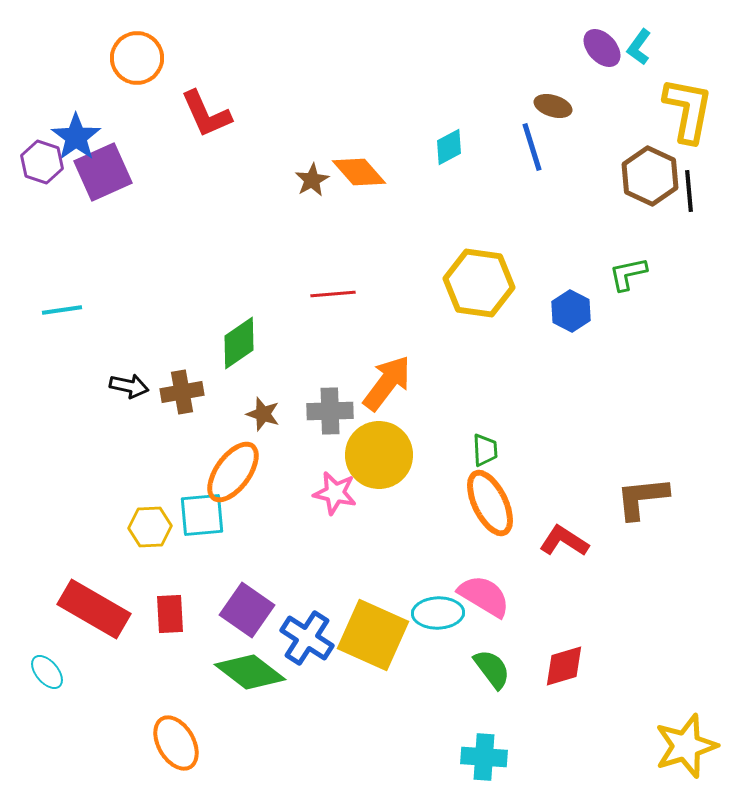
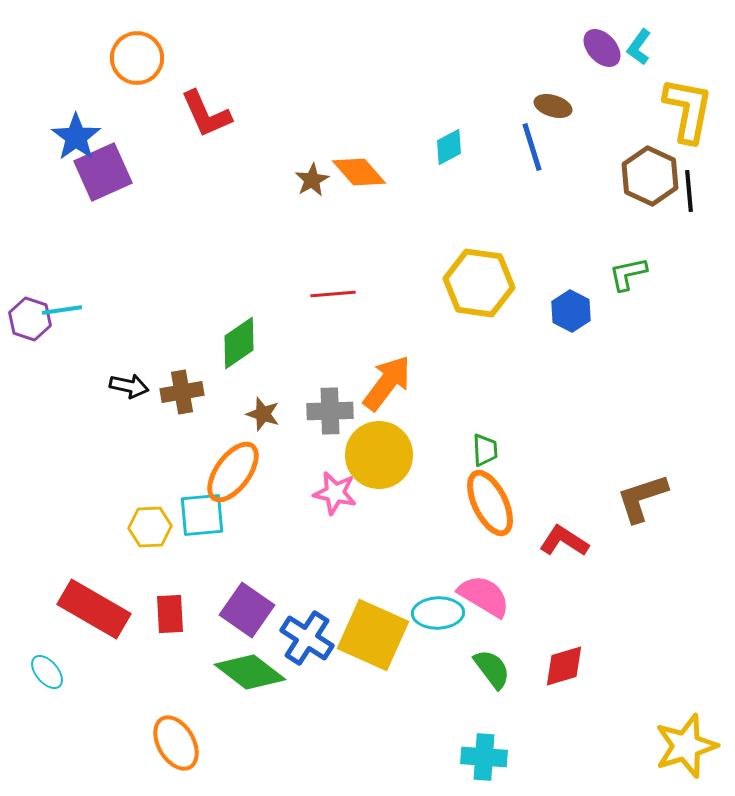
purple hexagon at (42, 162): moved 12 px left, 157 px down
brown L-shape at (642, 498): rotated 12 degrees counterclockwise
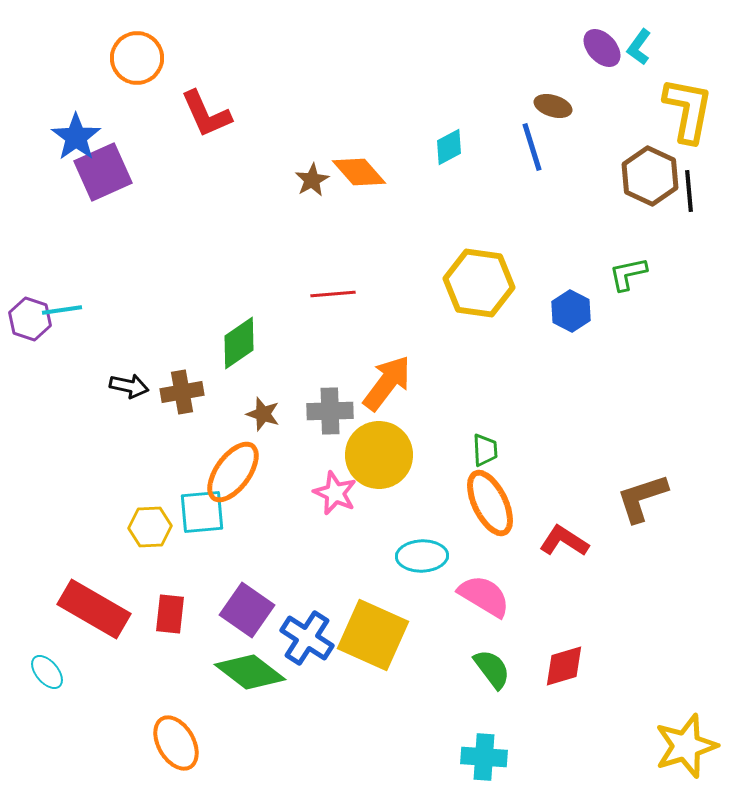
pink star at (335, 493): rotated 12 degrees clockwise
cyan square at (202, 515): moved 3 px up
cyan ellipse at (438, 613): moved 16 px left, 57 px up
red rectangle at (170, 614): rotated 9 degrees clockwise
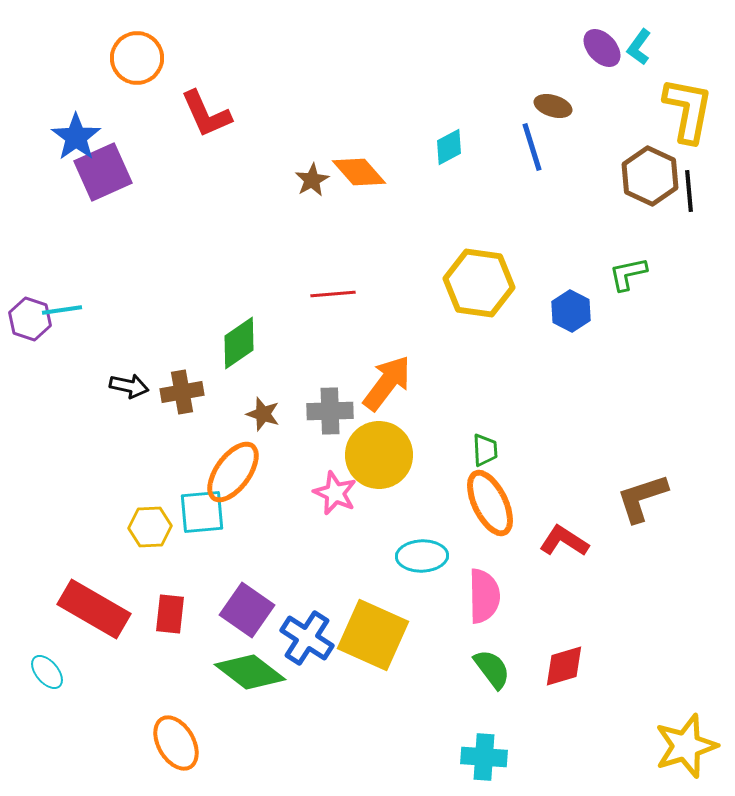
pink semicircle at (484, 596): rotated 58 degrees clockwise
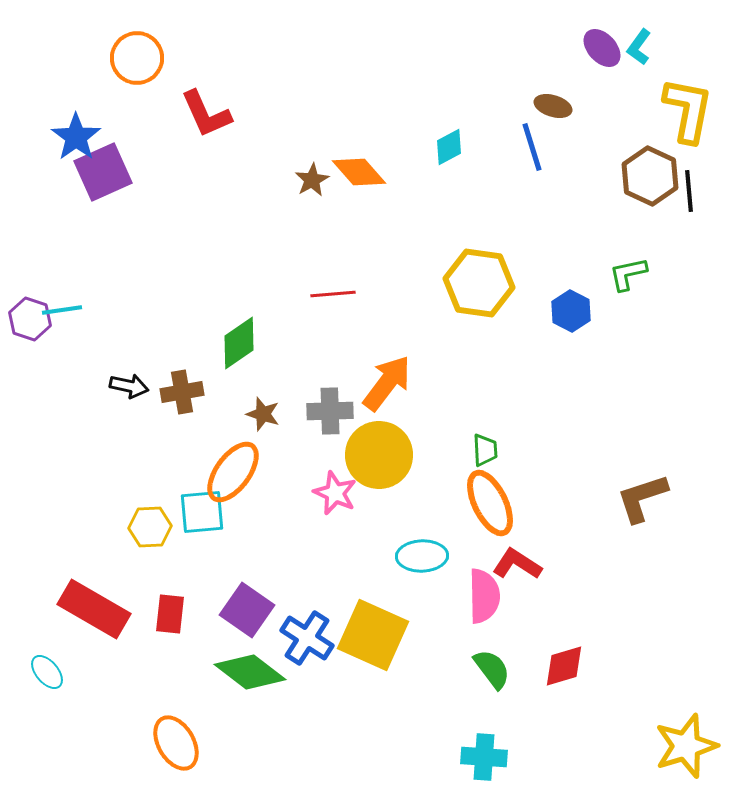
red L-shape at (564, 541): moved 47 px left, 23 px down
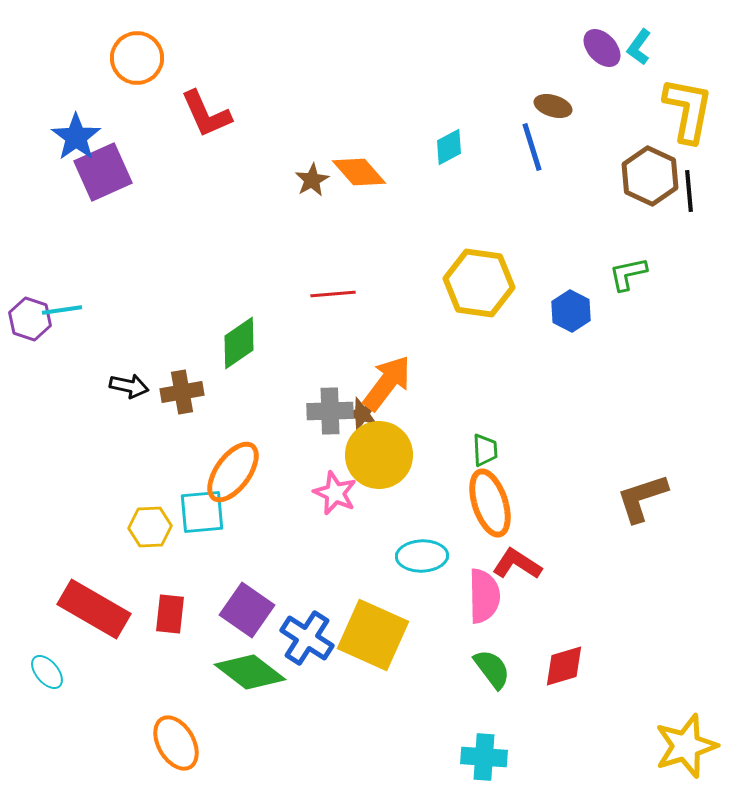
brown star at (263, 414): moved 99 px right
orange ellipse at (490, 503): rotated 8 degrees clockwise
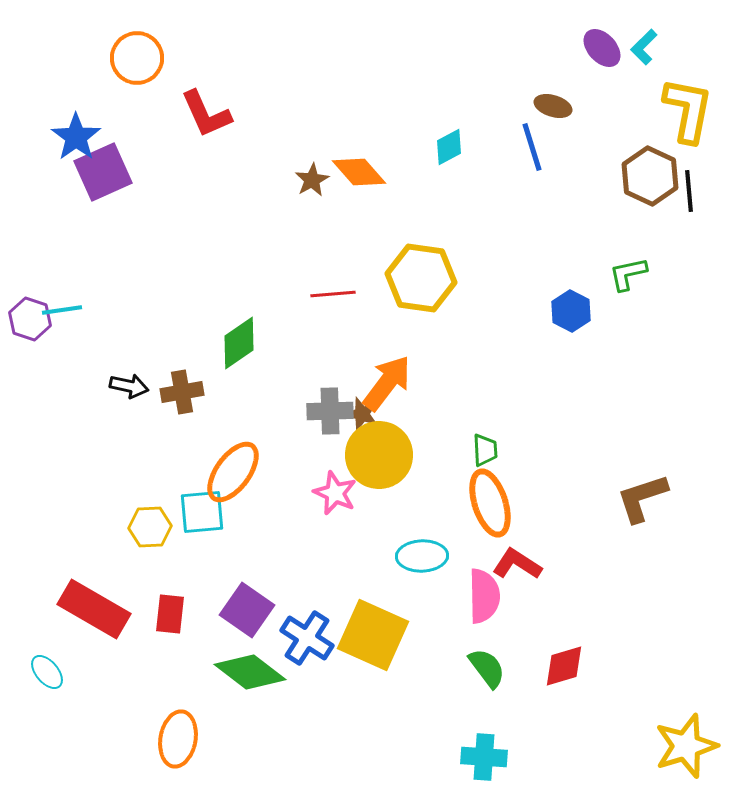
cyan L-shape at (639, 47): moved 5 px right; rotated 9 degrees clockwise
yellow hexagon at (479, 283): moved 58 px left, 5 px up
green semicircle at (492, 669): moved 5 px left, 1 px up
orange ellipse at (176, 743): moved 2 px right, 4 px up; rotated 40 degrees clockwise
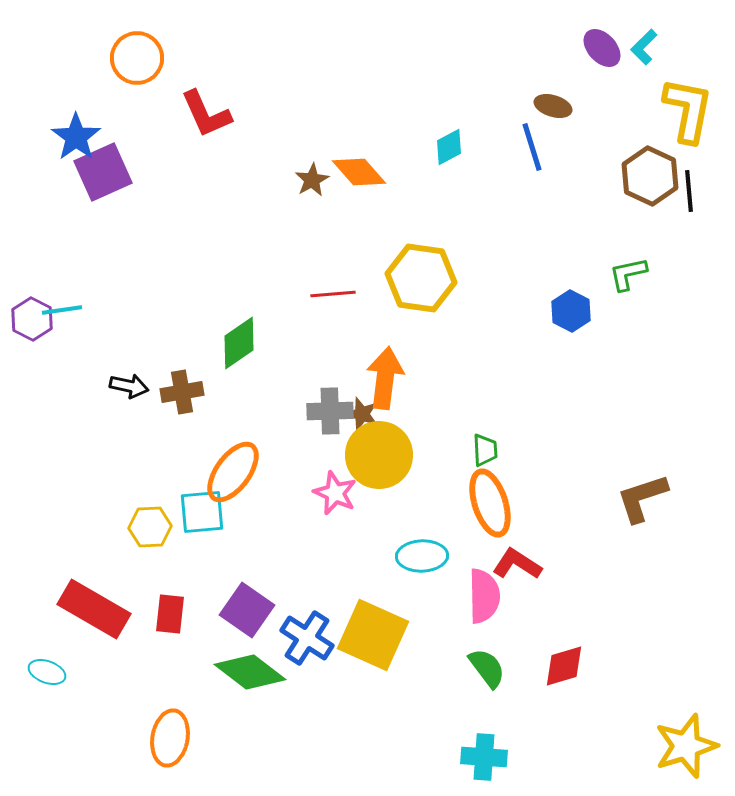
purple hexagon at (30, 319): moved 2 px right; rotated 9 degrees clockwise
orange arrow at (387, 383): moved 2 px left, 5 px up; rotated 30 degrees counterclockwise
cyan ellipse at (47, 672): rotated 30 degrees counterclockwise
orange ellipse at (178, 739): moved 8 px left, 1 px up
